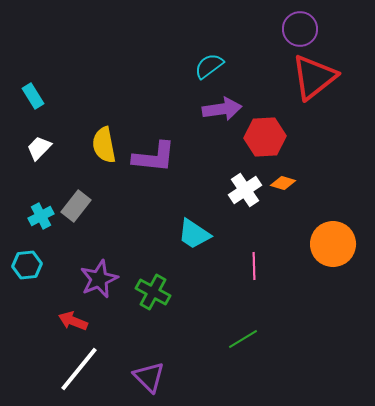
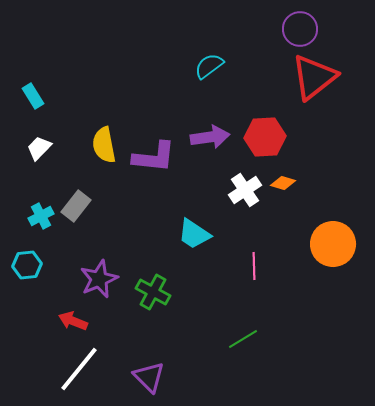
purple arrow: moved 12 px left, 28 px down
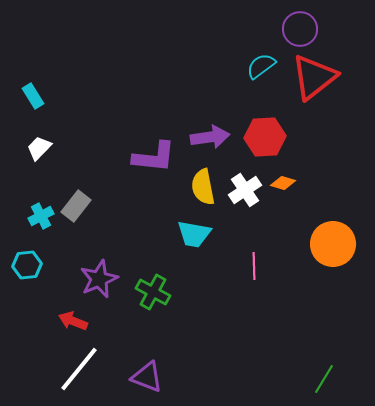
cyan semicircle: moved 52 px right
yellow semicircle: moved 99 px right, 42 px down
cyan trapezoid: rotated 24 degrees counterclockwise
green line: moved 81 px right, 40 px down; rotated 28 degrees counterclockwise
purple triangle: moved 2 px left; rotated 24 degrees counterclockwise
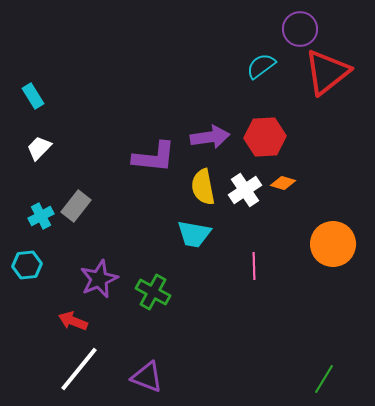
red triangle: moved 13 px right, 5 px up
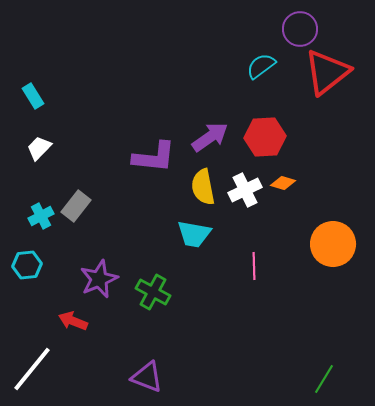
purple arrow: rotated 27 degrees counterclockwise
white cross: rotated 8 degrees clockwise
white line: moved 47 px left
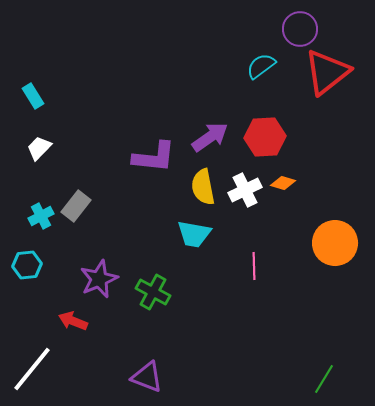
orange circle: moved 2 px right, 1 px up
